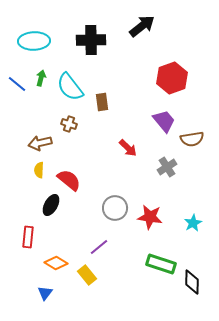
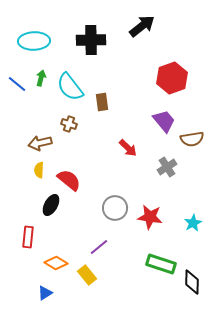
blue triangle: rotated 21 degrees clockwise
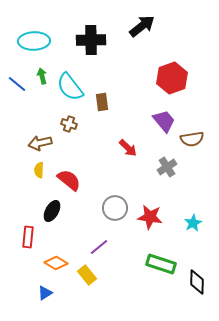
green arrow: moved 1 px right, 2 px up; rotated 28 degrees counterclockwise
black ellipse: moved 1 px right, 6 px down
black diamond: moved 5 px right
